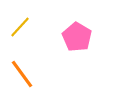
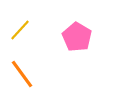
yellow line: moved 3 px down
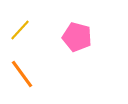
pink pentagon: rotated 16 degrees counterclockwise
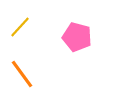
yellow line: moved 3 px up
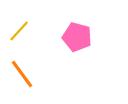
yellow line: moved 1 px left, 4 px down
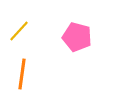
orange line: rotated 44 degrees clockwise
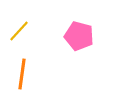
pink pentagon: moved 2 px right, 1 px up
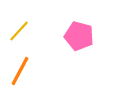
orange line: moved 2 px left, 3 px up; rotated 20 degrees clockwise
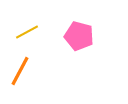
yellow line: moved 8 px right, 1 px down; rotated 20 degrees clockwise
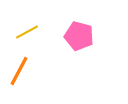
orange line: moved 1 px left
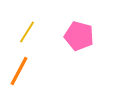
yellow line: rotated 30 degrees counterclockwise
